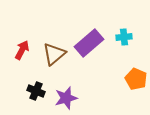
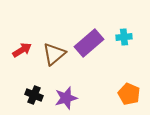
red arrow: rotated 30 degrees clockwise
orange pentagon: moved 7 px left, 15 px down
black cross: moved 2 px left, 4 px down
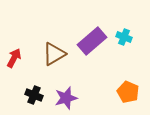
cyan cross: rotated 28 degrees clockwise
purple rectangle: moved 3 px right, 2 px up
red arrow: moved 8 px left, 8 px down; rotated 30 degrees counterclockwise
brown triangle: rotated 10 degrees clockwise
orange pentagon: moved 1 px left, 2 px up
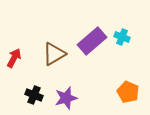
cyan cross: moved 2 px left
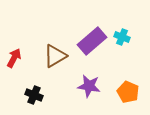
brown triangle: moved 1 px right, 2 px down
purple star: moved 23 px right, 12 px up; rotated 25 degrees clockwise
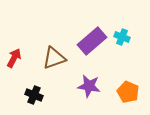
brown triangle: moved 1 px left, 2 px down; rotated 10 degrees clockwise
